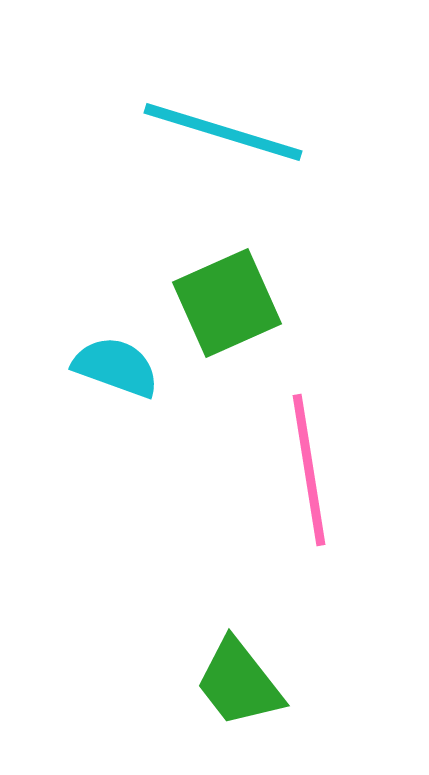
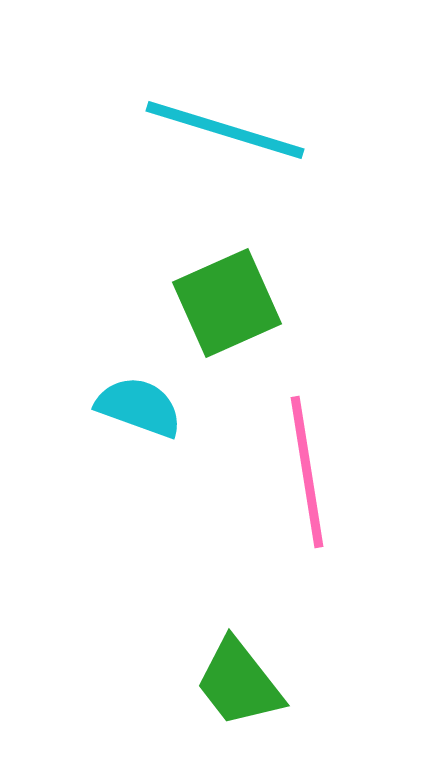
cyan line: moved 2 px right, 2 px up
cyan semicircle: moved 23 px right, 40 px down
pink line: moved 2 px left, 2 px down
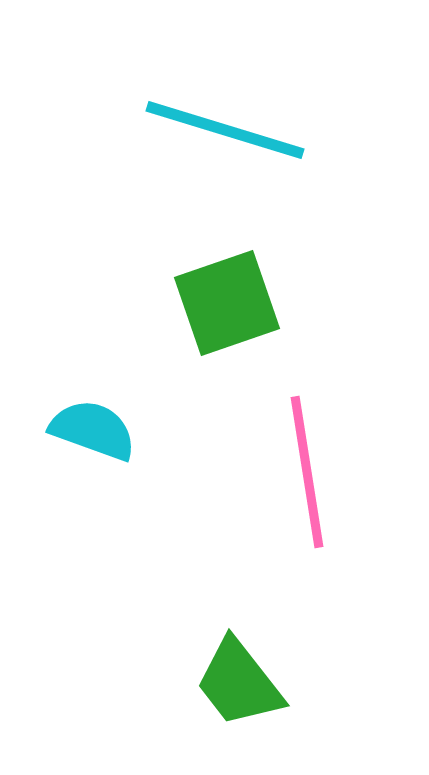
green square: rotated 5 degrees clockwise
cyan semicircle: moved 46 px left, 23 px down
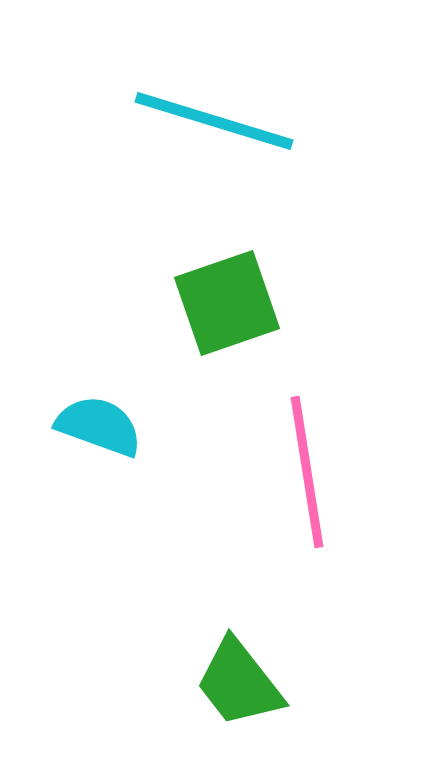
cyan line: moved 11 px left, 9 px up
cyan semicircle: moved 6 px right, 4 px up
